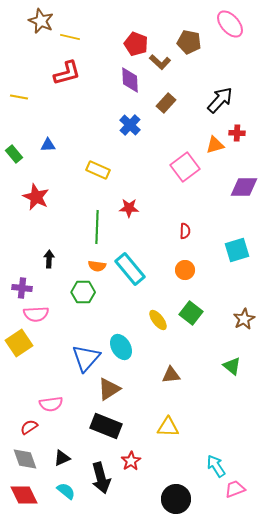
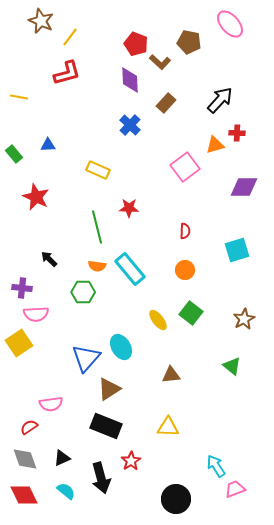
yellow line at (70, 37): rotated 66 degrees counterclockwise
green line at (97, 227): rotated 16 degrees counterclockwise
black arrow at (49, 259): rotated 48 degrees counterclockwise
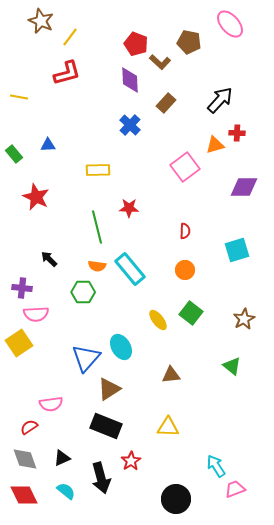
yellow rectangle at (98, 170): rotated 25 degrees counterclockwise
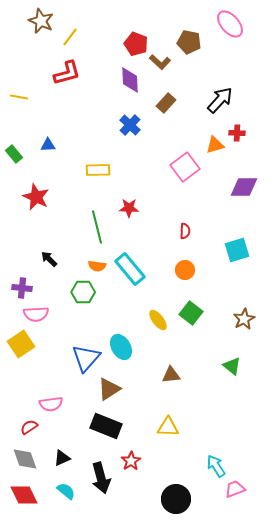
yellow square at (19, 343): moved 2 px right, 1 px down
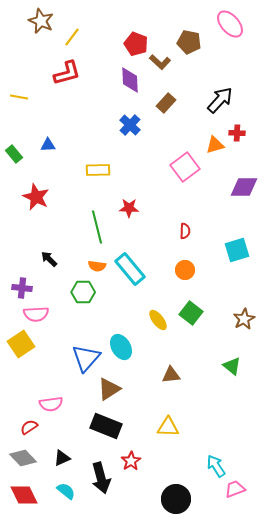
yellow line at (70, 37): moved 2 px right
gray diamond at (25, 459): moved 2 px left, 1 px up; rotated 24 degrees counterclockwise
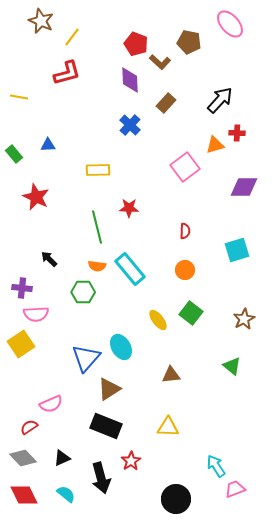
pink semicircle at (51, 404): rotated 15 degrees counterclockwise
cyan semicircle at (66, 491): moved 3 px down
